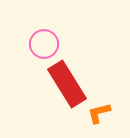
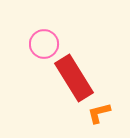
red rectangle: moved 7 px right, 6 px up
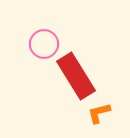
red rectangle: moved 2 px right, 2 px up
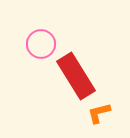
pink circle: moved 3 px left
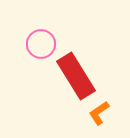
orange L-shape: rotated 20 degrees counterclockwise
